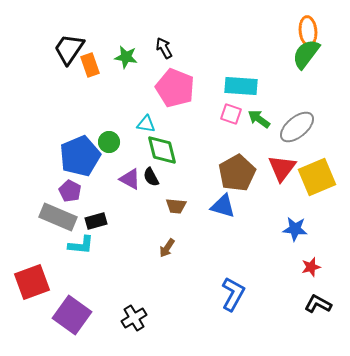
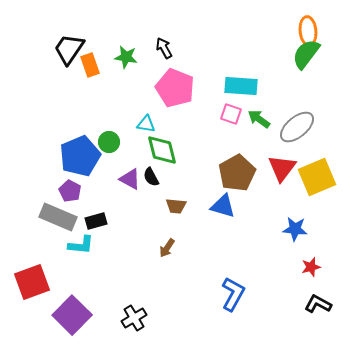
purple square: rotated 9 degrees clockwise
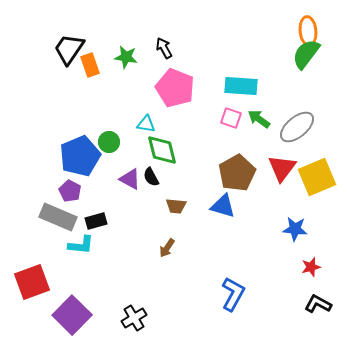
pink square: moved 4 px down
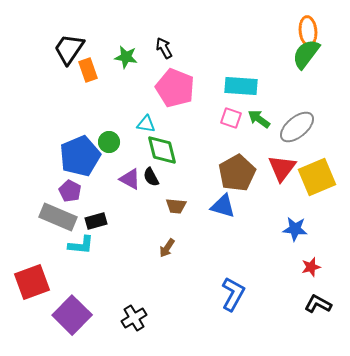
orange rectangle: moved 2 px left, 5 px down
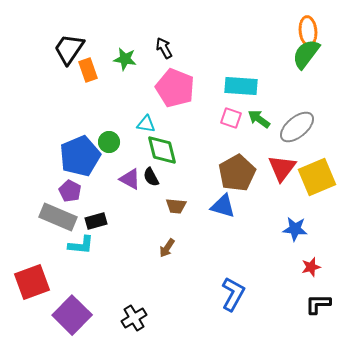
green star: moved 1 px left, 2 px down
black L-shape: rotated 28 degrees counterclockwise
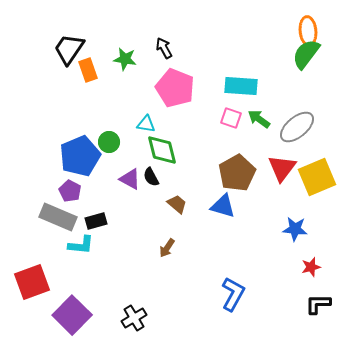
brown trapezoid: moved 1 px right, 2 px up; rotated 145 degrees counterclockwise
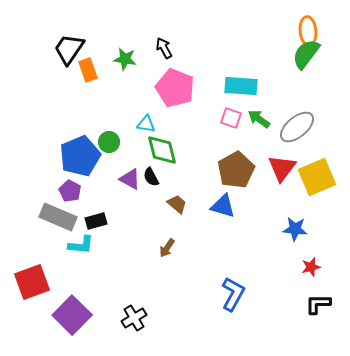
brown pentagon: moved 1 px left, 3 px up
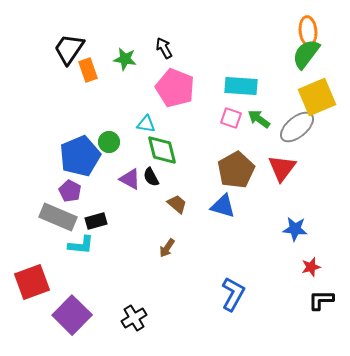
yellow square: moved 80 px up
black L-shape: moved 3 px right, 4 px up
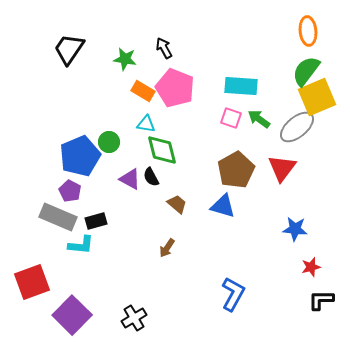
green semicircle: moved 17 px down
orange rectangle: moved 55 px right, 21 px down; rotated 40 degrees counterclockwise
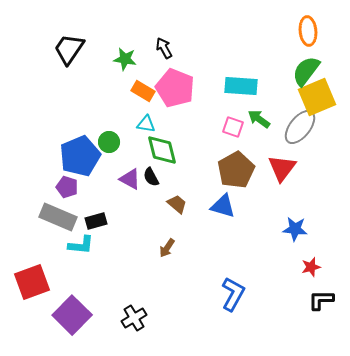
pink square: moved 2 px right, 9 px down
gray ellipse: moved 3 px right; rotated 12 degrees counterclockwise
purple pentagon: moved 3 px left, 4 px up; rotated 10 degrees counterclockwise
